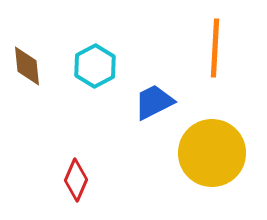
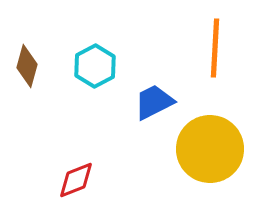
brown diamond: rotated 21 degrees clockwise
yellow circle: moved 2 px left, 4 px up
red diamond: rotated 45 degrees clockwise
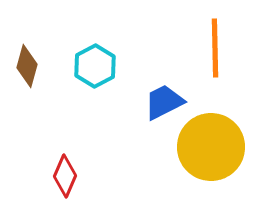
orange line: rotated 4 degrees counterclockwise
blue trapezoid: moved 10 px right
yellow circle: moved 1 px right, 2 px up
red diamond: moved 11 px left, 4 px up; rotated 45 degrees counterclockwise
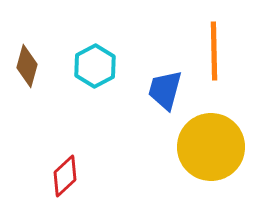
orange line: moved 1 px left, 3 px down
blue trapezoid: moved 1 px right, 12 px up; rotated 48 degrees counterclockwise
red diamond: rotated 24 degrees clockwise
